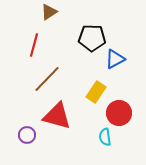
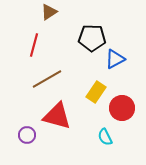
brown line: rotated 16 degrees clockwise
red circle: moved 3 px right, 5 px up
cyan semicircle: rotated 18 degrees counterclockwise
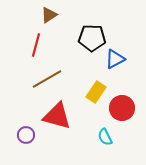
brown triangle: moved 3 px down
red line: moved 2 px right
purple circle: moved 1 px left
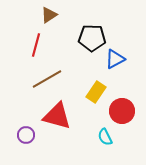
red circle: moved 3 px down
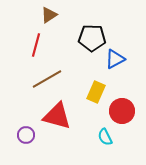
yellow rectangle: rotated 10 degrees counterclockwise
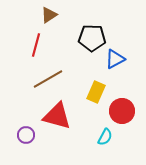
brown line: moved 1 px right
cyan semicircle: rotated 126 degrees counterclockwise
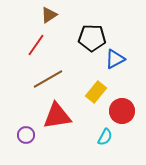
red line: rotated 20 degrees clockwise
yellow rectangle: rotated 15 degrees clockwise
red triangle: rotated 24 degrees counterclockwise
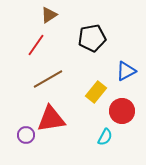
black pentagon: rotated 12 degrees counterclockwise
blue triangle: moved 11 px right, 12 px down
red triangle: moved 6 px left, 3 px down
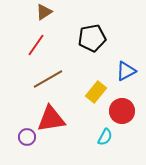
brown triangle: moved 5 px left, 3 px up
purple circle: moved 1 px right, 2 px down
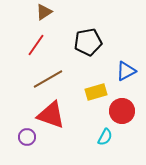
black pentagon: moved 4 px left, 4 px down
yellow rectangle: rotated 35 degrees clockwise
red triangle: moved 4 px up; rotated 28 degrees clockwise
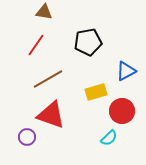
brown triangle: rotated 42 degrees clockwise
cyan semicircle: moved 4 px right, 1 px down; rotated 18 degrees clockwise
